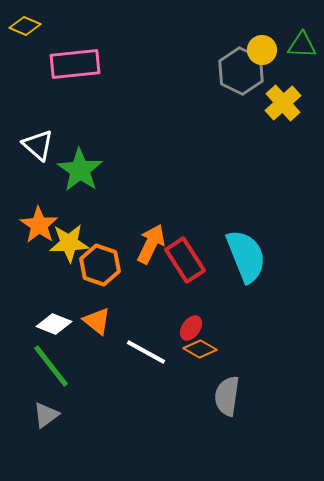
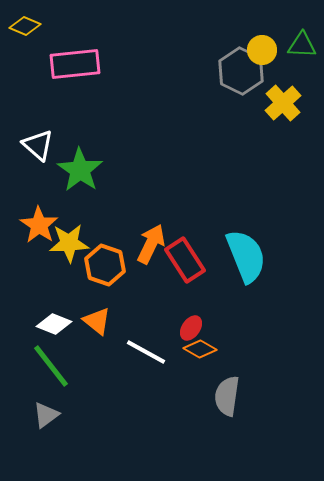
orange hexagon: moved 5 px right
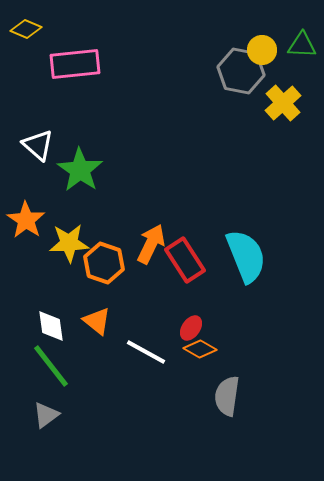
yellow diamond: moved 1 px right, 3 px down
gray hexagon: rotated 15 degrees counterclockwise
orange star: moved 13 px left, 5 px up
orange hexagon: moved 1 px left, 2 px up
white diamond: moved 3 px left, 2 px down; rotated 60 degrees clockwise
